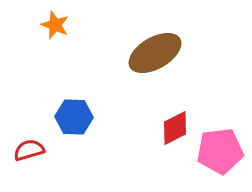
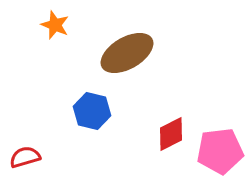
brown ellipse: moved 28 px left
blue hexagon: moved 18 px right, 6 px up; rotated 12 degrees clockwise
red diamond: moved 4 px left, 6 px down
red semicircle: moved 4 px left, 7 px down
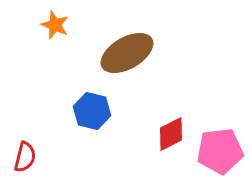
red semicircle: rotated 120 degrees clockwise
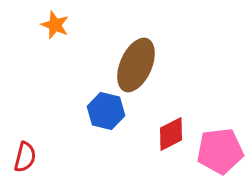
brown ellipse: moved 9 px right, 12 px down; rotated 36 degrees counterclockwise
blue hexagon: moved 14 px right
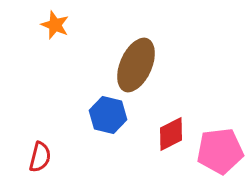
blue hexagon: moved 2 px right, 4 px down
red semicircle: moved 15 px right
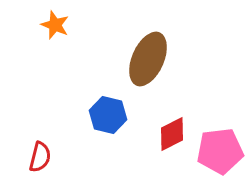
brown ellipse: moved 12 px right, 6 px up
red diamond: moved 1 px right
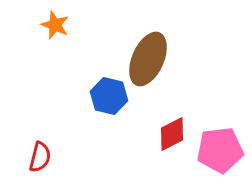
blue hexagon: moved 1 px right, 19 px up
pink pentagon: moved 1 px up
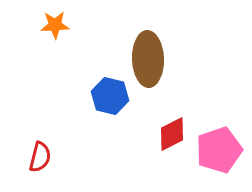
orange star: rotated 24 degrees counterclockwise
brown ellipse: rotated 26 degrees counterclockwise
blue hexagon: moved 1 px right
pink pentagon: moved 1 px left; rotated 12 degrees counterclockwise
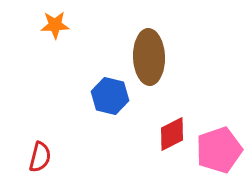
brown ellipse: moved 1 px right, 2 px up
